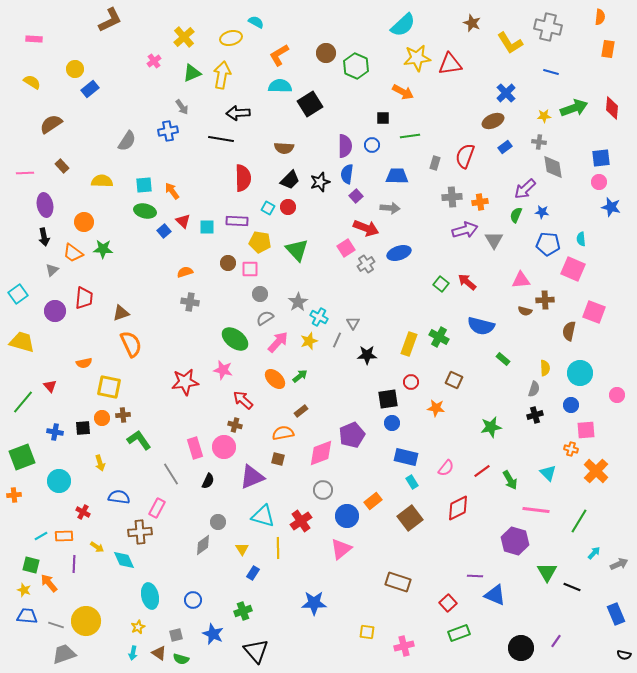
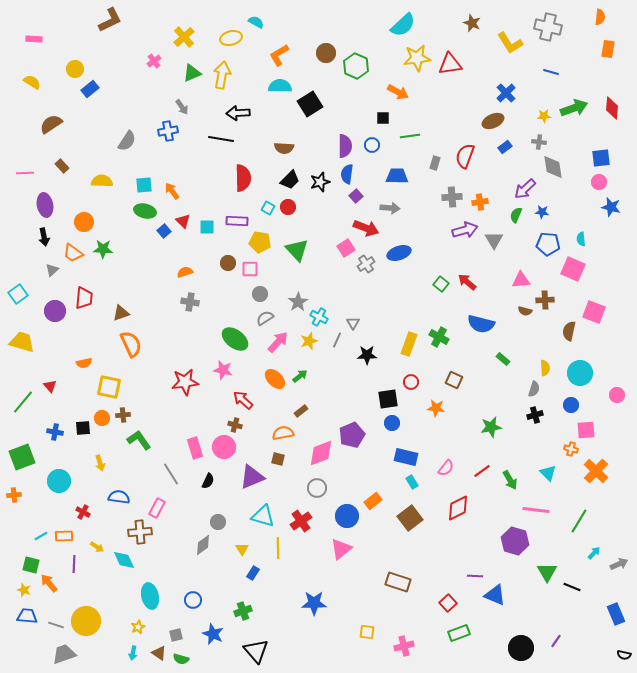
orange arrow at (403, 92): moved 5 px left
blue semicircle at (481, 326): moved 2 px up
gray circle at (323, 490): moved 6 px left, 2 px up
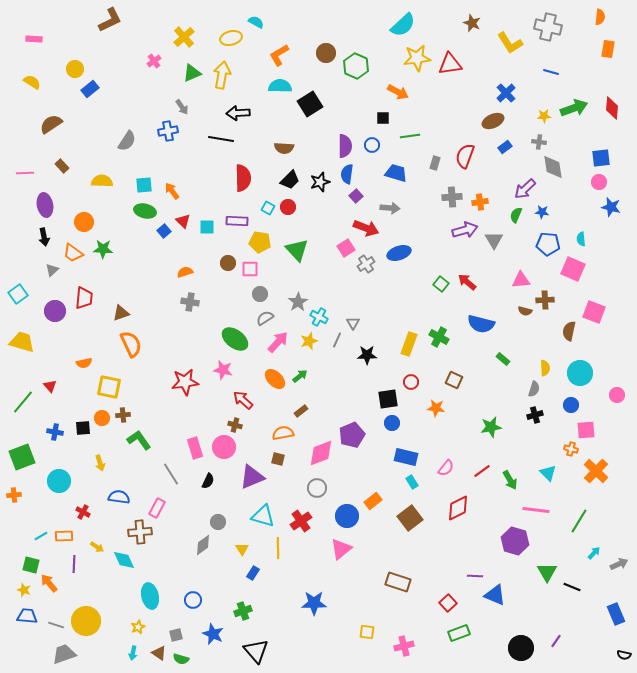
blue trapezoid at (397, 176): moved 1 px left, 3 px up; rotated 15 degrees clockwise
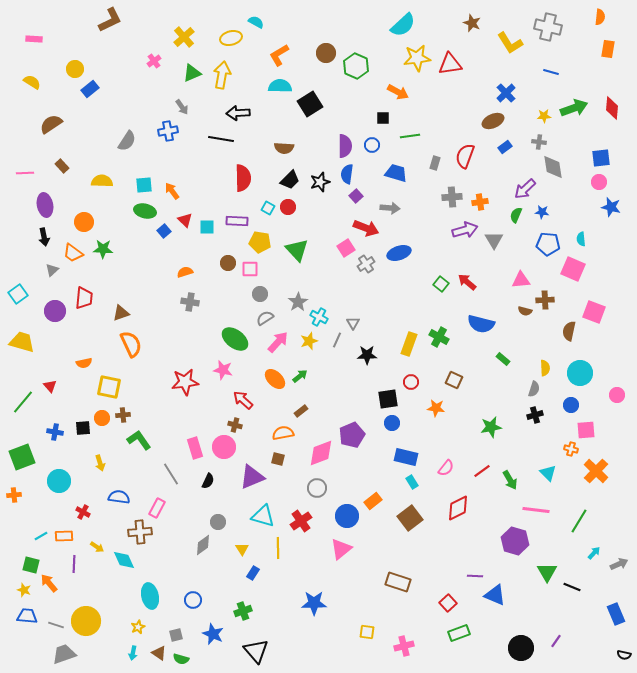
red triangle at (183, 221): moved 2 px right, 1 px up
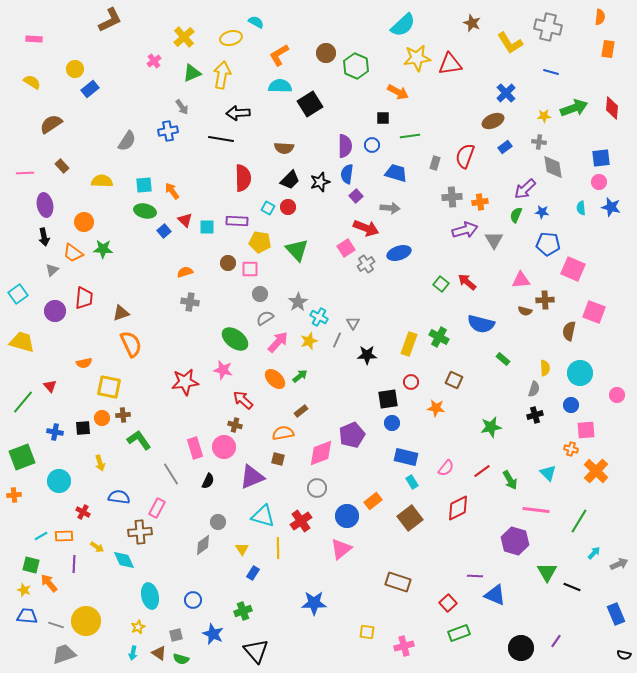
cyan semicircle at (581, 239): moved 31 px up
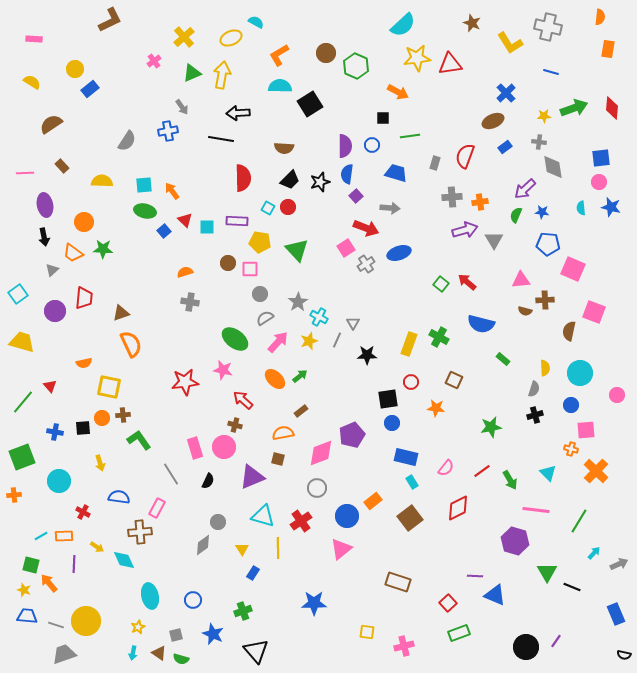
yellow ellipse at (231, 38): rotated 10 degrees counterclockwise
black circle at (521, 648): moved 5 px right, 1 px up
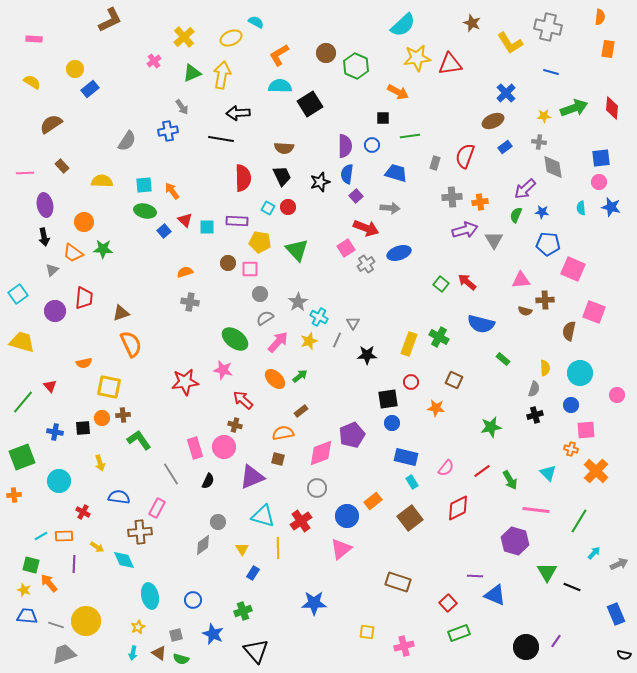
black trapezoid at (290, 180): moved 8 px left, 4 px up; rotated 70 degrees counterclockwise
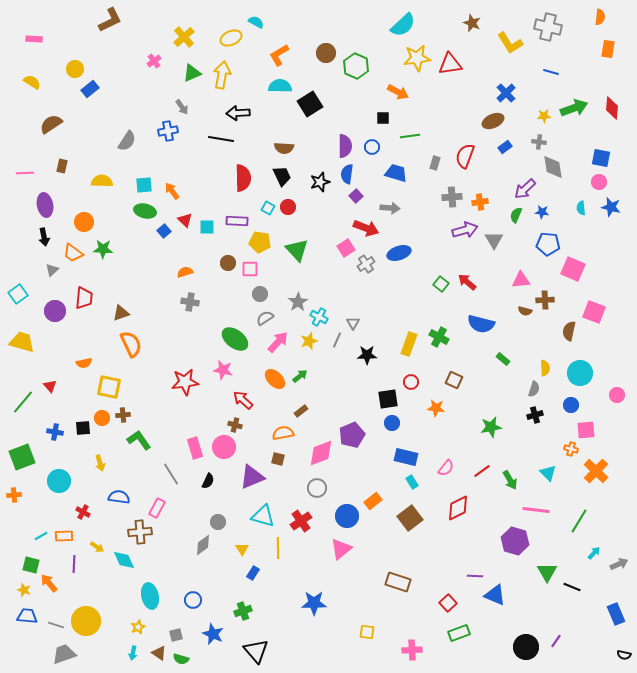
blue circle at (372, 145): moved 2 px down
blue square at (601, 158): rotated 18 degrees clockwise
brown rectangle at (62, 166): rotated 56 degrees clockwise
pink cross at (404, 646): moved 8 px right, 4 px down; rotated 12 degrees clockwise
